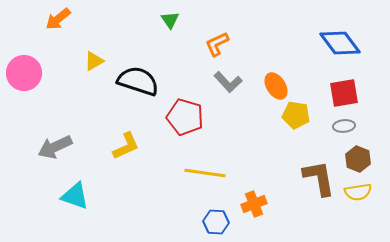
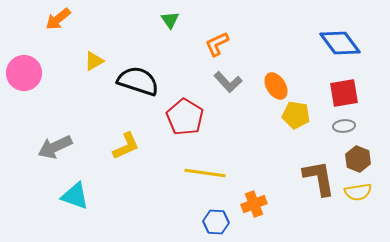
red pentagon: rotated 15 degrees clockwise
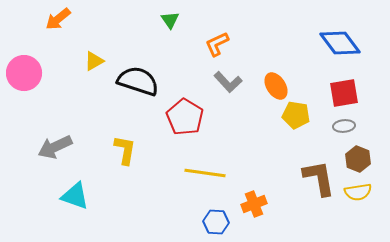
yellow L-shape: moved 1 px left, 4 px down; rotated 56 degrees counterclockwise
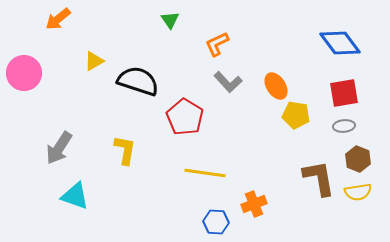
gray arrow: moved 4 px right, 1 px down; rotated 32 degrees counterclockwise
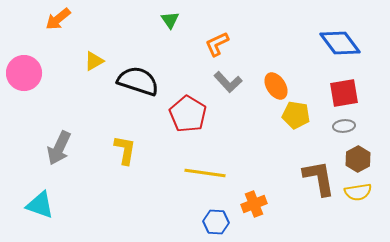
red pentagon: moved 3 px right, 3 px up
gray arrow: rotated 8 degrees counterclockwise
brown hexagon: rotated 10 degrees clockwise
cyan triangle: moved 35 px left, 9 px down
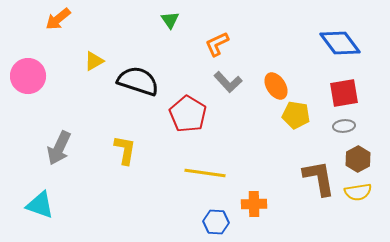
pink circle: moved 4 px right, 3 px down
orange cross: rotated 20 degrees clockwise
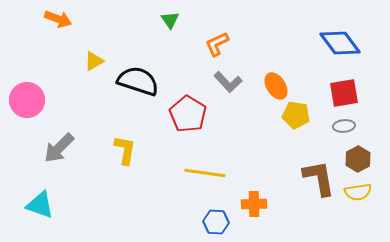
orange arrow: rotated 120 degrees counterclockwise
pink circle: moved 1 px left, 24 px down
gray arrow: rotated 20 degrees clockwise
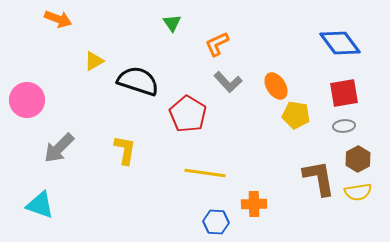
green triangle: moved 2 px right, 3 px down
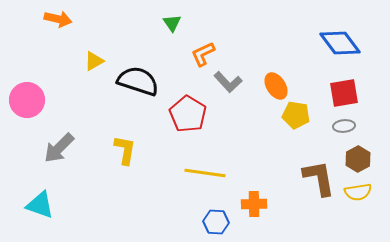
orange arrow: rotated 8 degrees counterclockwise
orange L-shape: moved 14 px left, 10 px down
